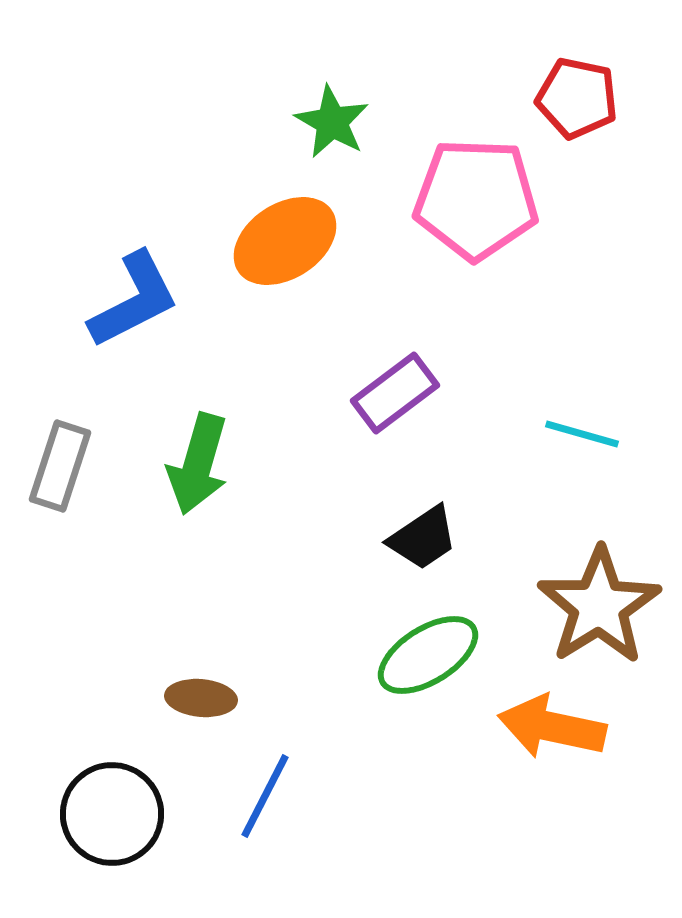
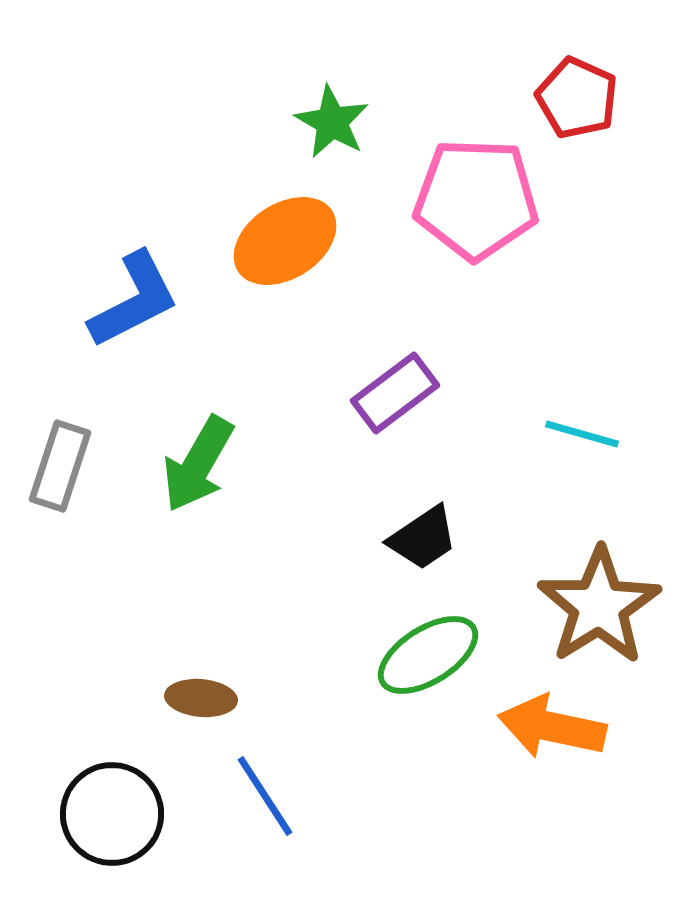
red pentagon: rotated 12 degrees clockwise
green arrow: rotated 14 degrees clockwise
blue line: rotated 60 degrees counterclockwise
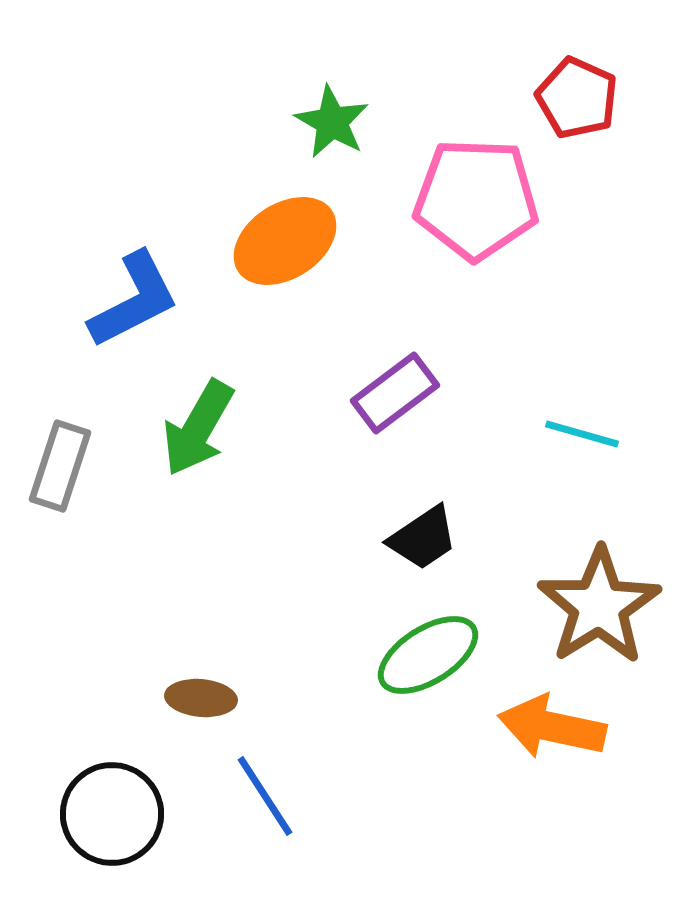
green arrow: moved 36 px up
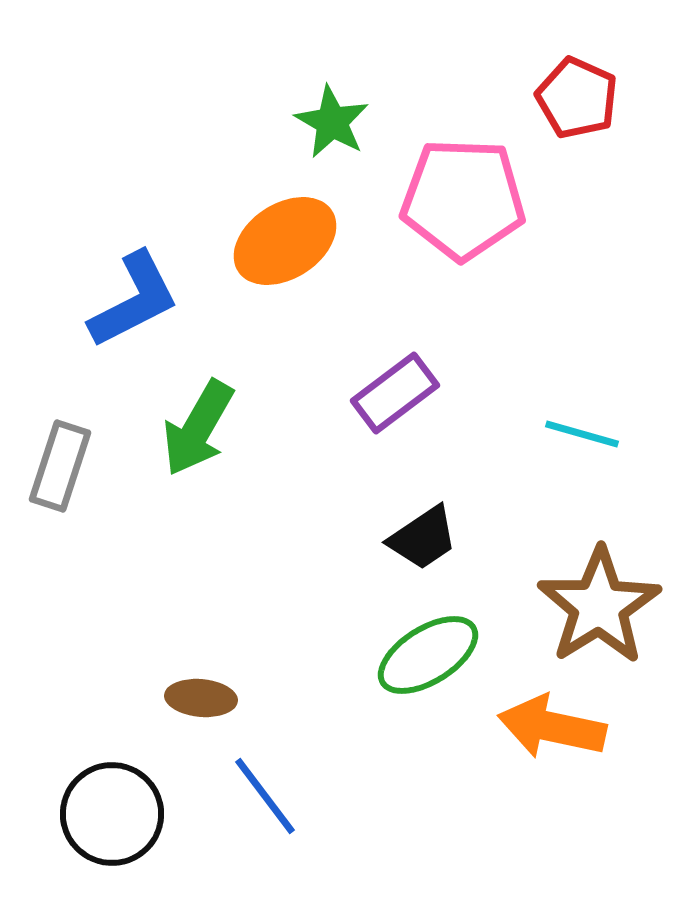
pink pentagon: moved 13 px left
blue line: rotated 4 degrees counterclockwise
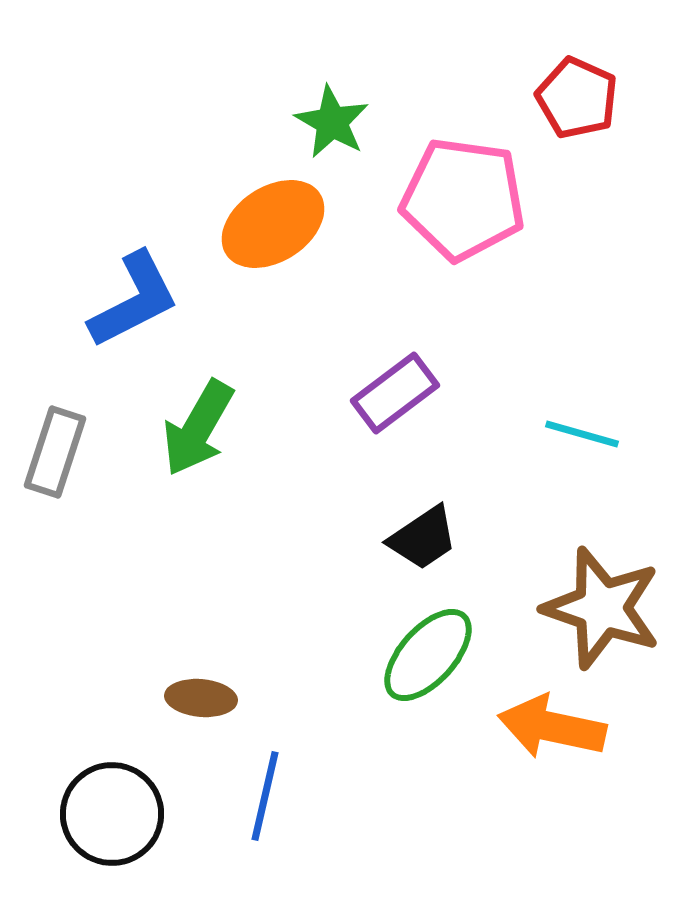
pink pentagon: rotated 6 degrees clockwise
orange ellipse: moved 12 px left, 17 px up
gray rectangle: moved 5 px left, 14 px up
brown star: moved 3 px right, 2 px down; rotated 21 degrees counterclockwise
green ellipse: rotated 16 degrees counterclockwise
blue line: rotated 50 degrees clockwise
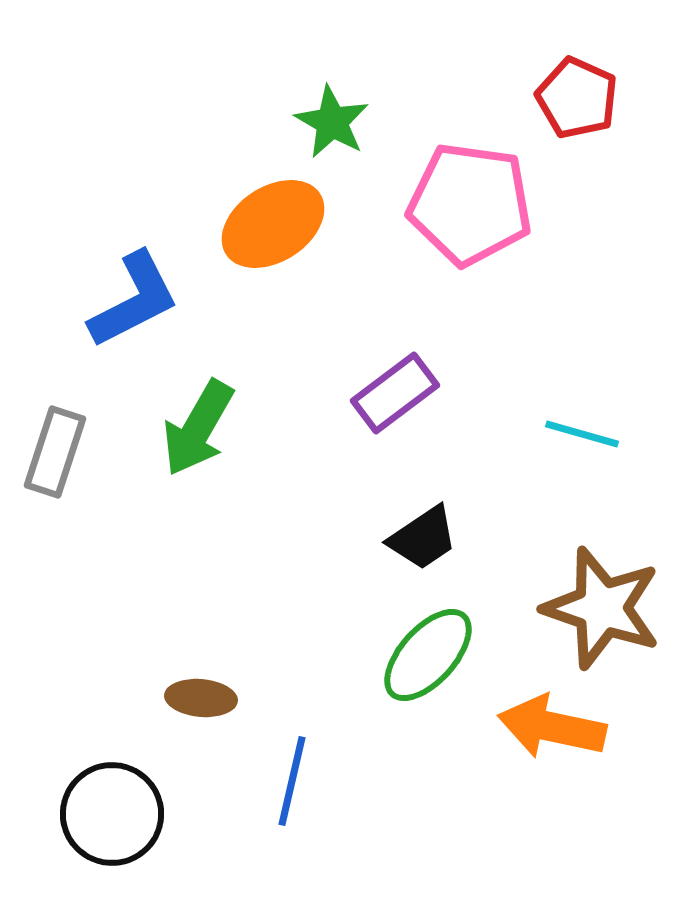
pink pentagon: moved 7 px right, 5 px down
blue line: moved 27 px right, 15 px up
